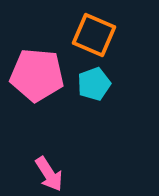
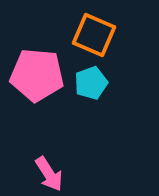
cyan pentagon: moved 3 px left, 1 px up
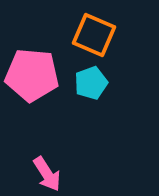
pink pentagon: moved 5 px left
pink arrow: moved 2 px left
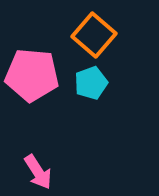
orange square: rotated 18 degrees clockwise
pink arrow: moved 9 px left, 2 px up
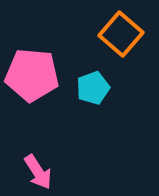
orange square: moved 27 px right, 1 px up
cyan pentagon: moved 2 px right, 5 px down
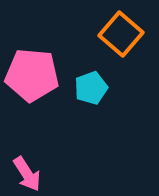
cyan pentagon: moved 2 px left
pink arrow: moved 11 px left, 2 px down
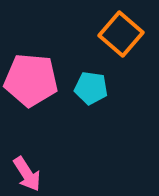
pink pentagon: moved 1 px left, 5 px down
cyan pentagon: rotated 28 degrees clockwise
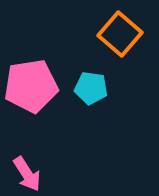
orange square: moved 1 px left
pink pentagon: moved 6 px down; rotated 14 degrees counterclockwise
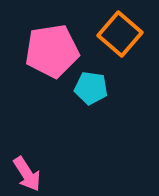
pink pentagon: moved 21 px right, 35 px up
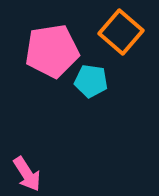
orange square: moved 1 px right, 2 px up
cyan pentagon: moved 7 px up
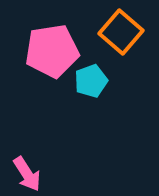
cyan pentagon: rotated 28 degrees counterclockwise
